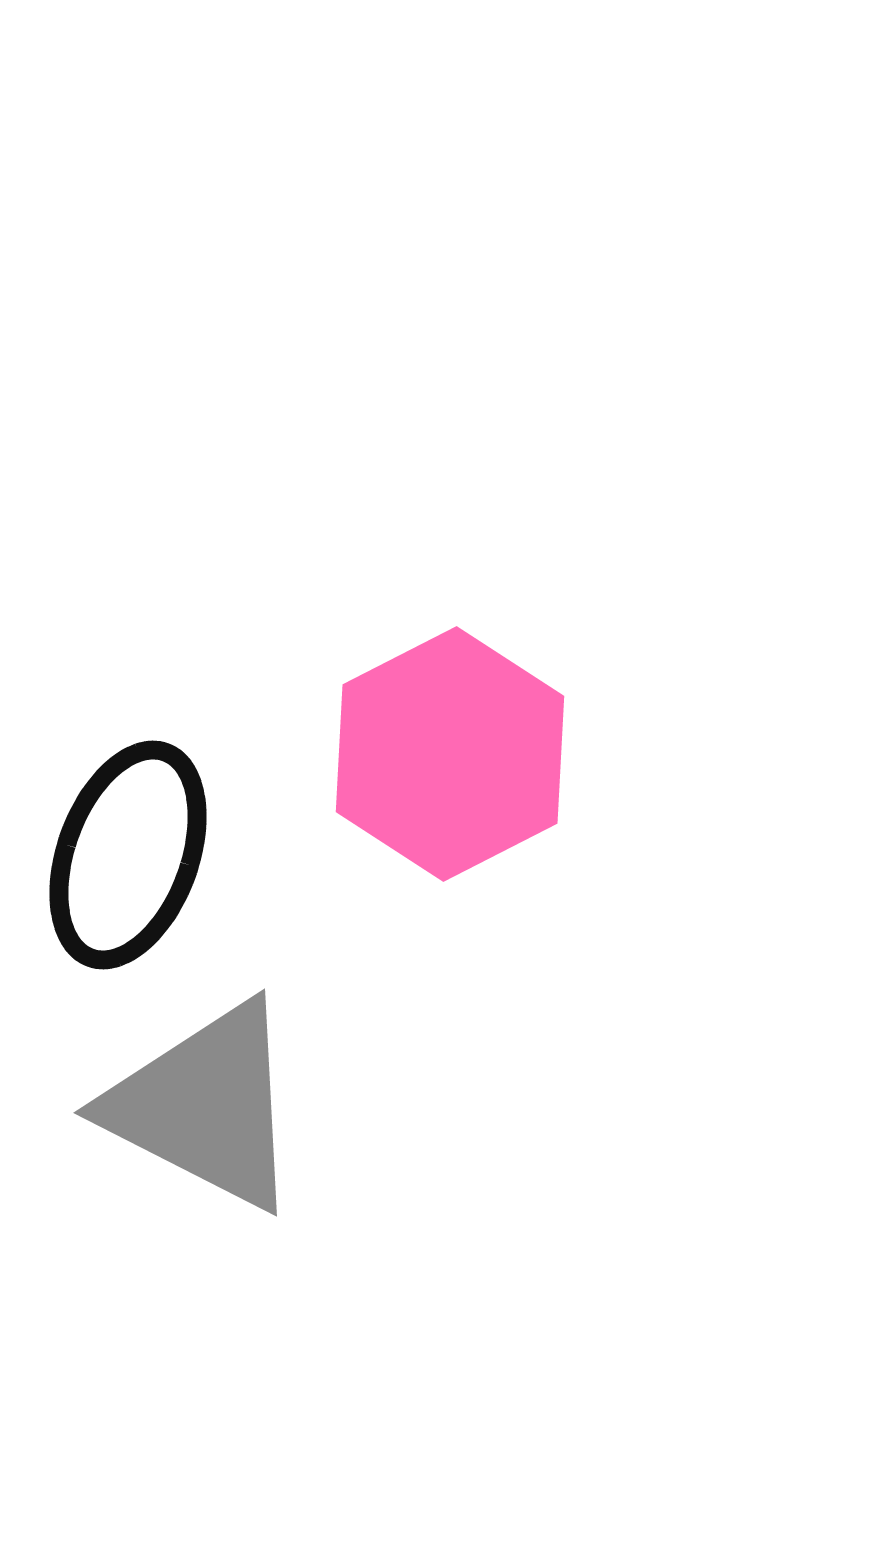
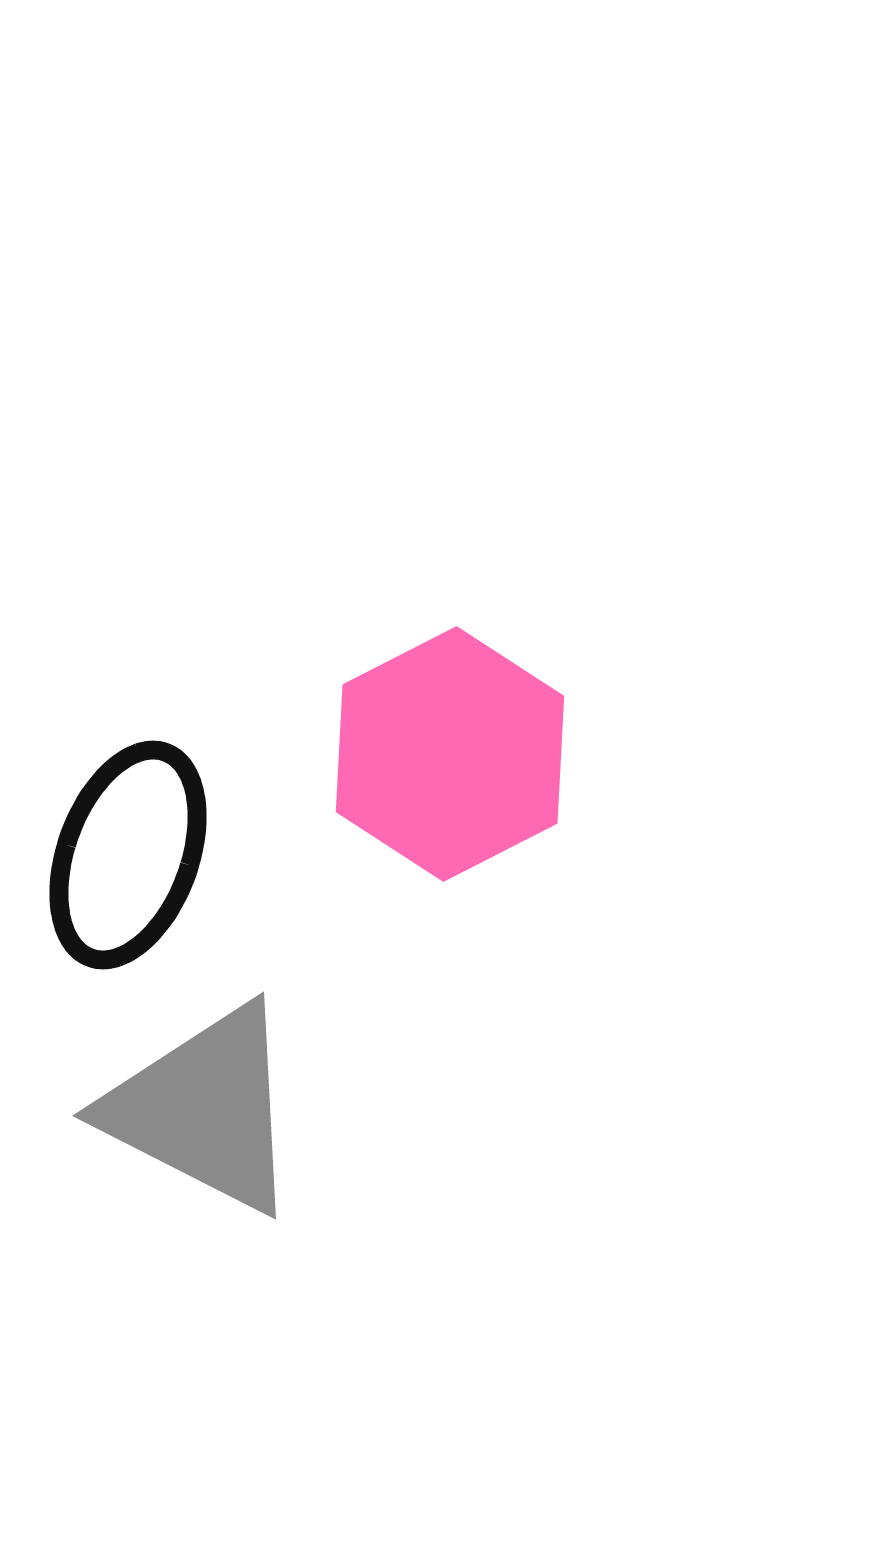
gray triangle: moved 1 px left, 3 px down
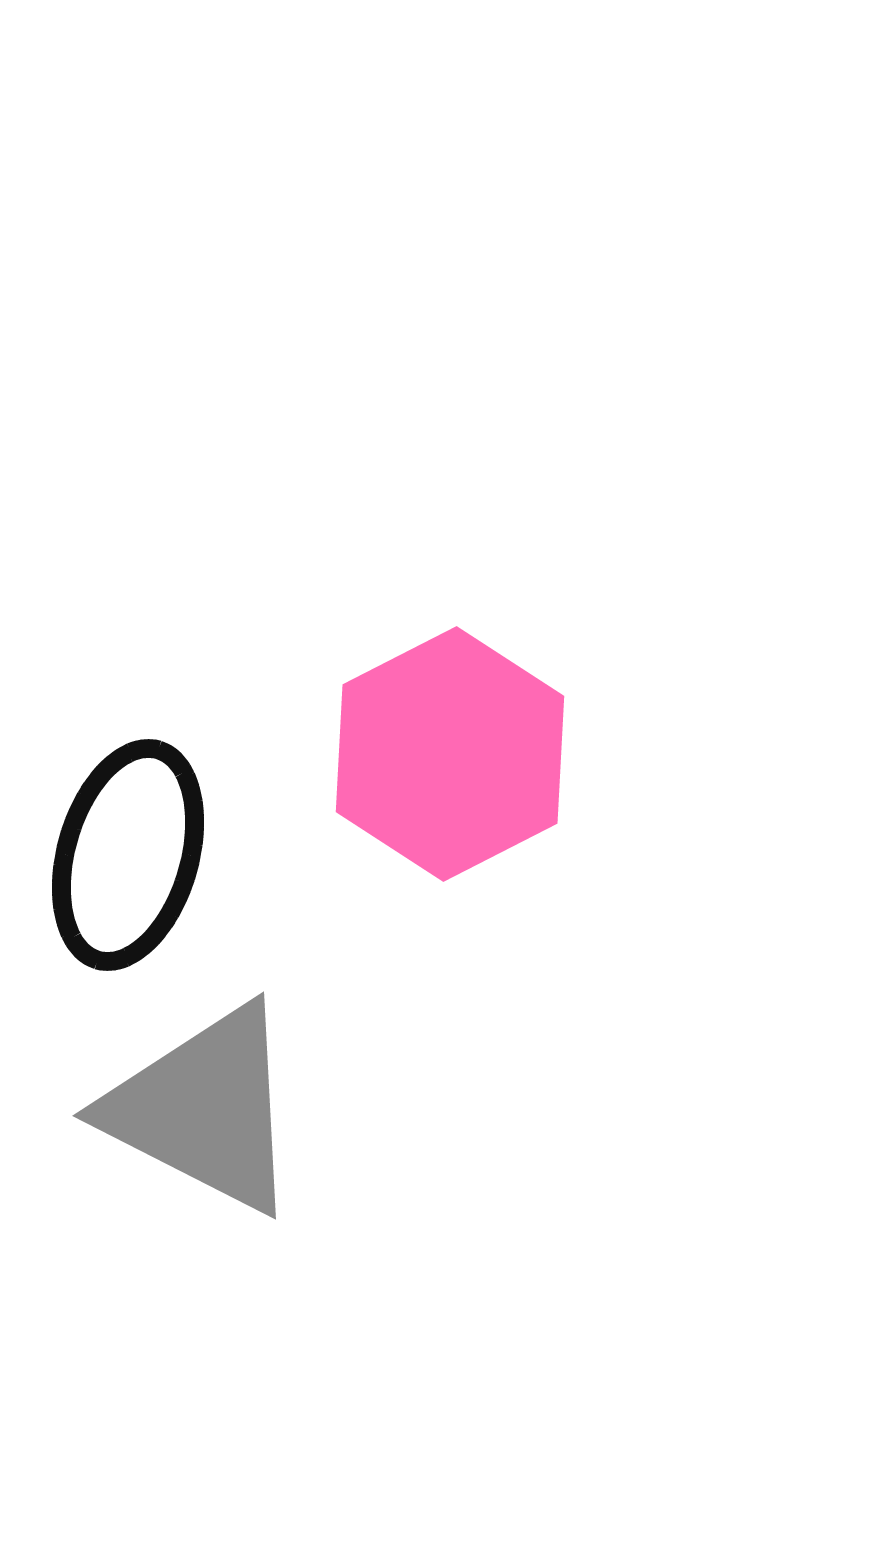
black ellipse: rotated 4 degrees counterclockwise
